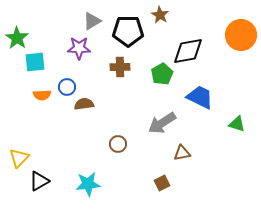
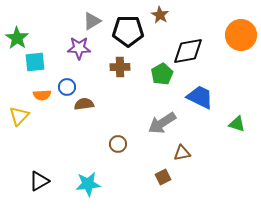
yellow triangle: moved 42 px up
brown square: moved 1 px right, 6 px up
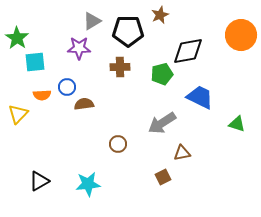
brown star: rotated 18 degrees clockwise
green pentagon: rotated 15 degrees clockwise
yellow triangle: moved 1 px left, 2 px up
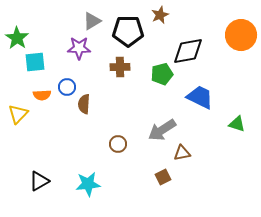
brown semicircle: rotated 78 degrees counterclockwise
gray arrow: moved 7 px down
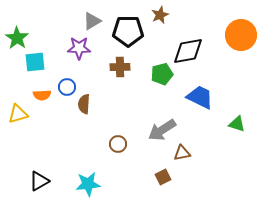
yellow triangle: rotated 30 degrees clockwise
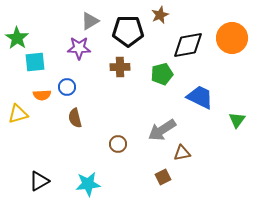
gray triangle: moved 2 px left
orange circle: moved 9 px left, 3 px down
black diamond: moved 6 px up
brown semicircle: moved 9 px left, 14 px down; rotated 18 degrees counterclockwise
green triangle: moved 4 px up; rotated 48 degrees clockwise
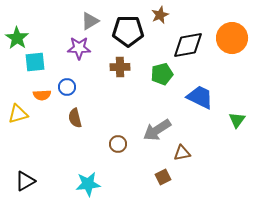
gray arrow: moved 5 px left
black triangle: moved 14 px left
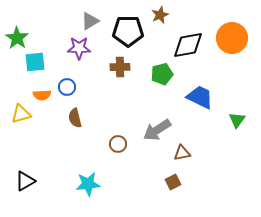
yellow triangle: moved 3 px right
brown square: moved 10 px right, 5 px down
